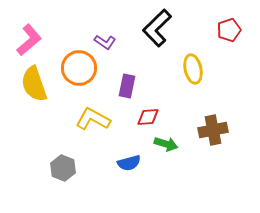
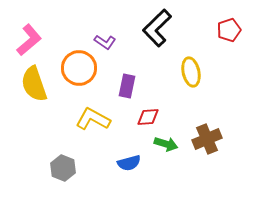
yellow ellipse: moved 2 px left, 3 px down
brown cross: moved 6 px left, 9 px down; rotated 12 degrees counterclockwise
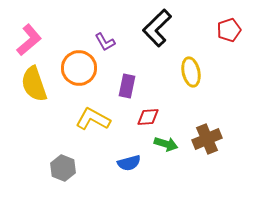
purple L-shape: rotated 25 degrees clockwise
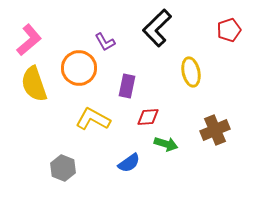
brown cross: moved 8 px right, 9 px up
blue semicircle: rotated 20 degrees counterclockwise
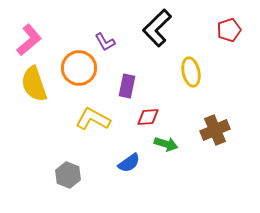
gray hexagon: moved 5 px right, 7 px down
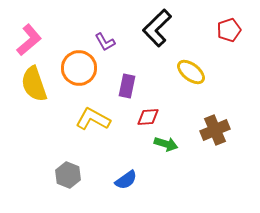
yellow ellipse: rotated 40 degrees counterclockwise
blue semicircle: moved 3 px left, 17 px down
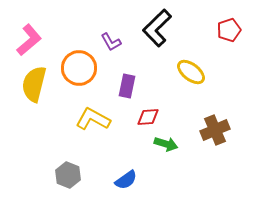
purple L-shape: moved 6 px right
yellow semicircle: rotated 33 degrees clockwise
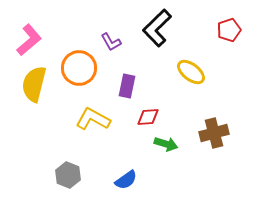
brown cross: moved 1 px left, 3 px down; rotated 8 degrees clockwise
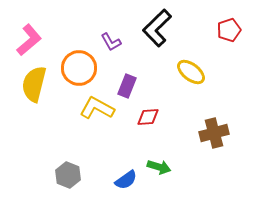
purple rectangle: rotated 10 degrees clockwise
yellow L-shape: moved 4 px right, 11 px up
green arrow: moved 7 px left, 23 px down
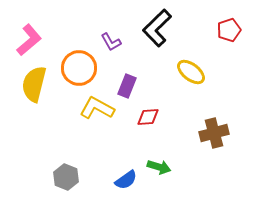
gray hexagon: moved 2 px left, 2 px down
